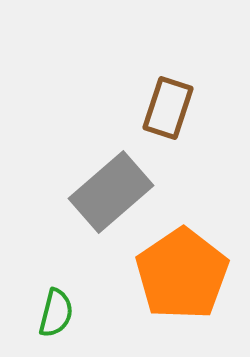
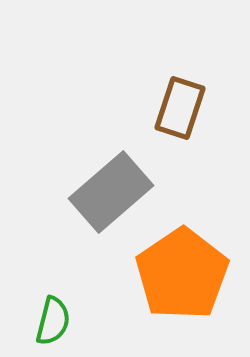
brown rectangle: moved 12 px right
green semicircle: moved 3 px left, 8 px down
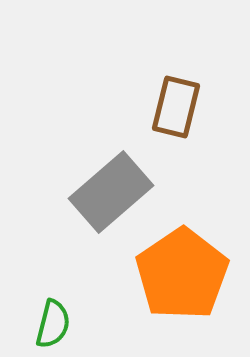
brown rectangle: moved 4 px left, 1 px up; rotated 4 degrees counterclockwise
green semicircle: moved 3 px down
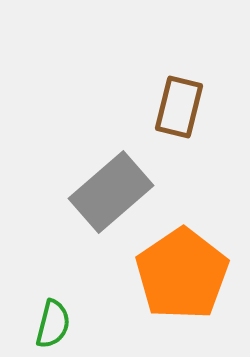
brown rectangle: moved 3 px right
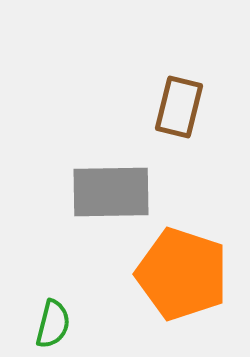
gray rectangle: rotated 40 degrees clockwise
orange pentagon: rotated 20 degrees counterclockwise
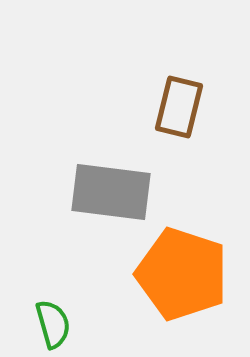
gray rectangle: rotated 8 degrees clockwise
green semicircle: rotated 30 degrees counterclockwise
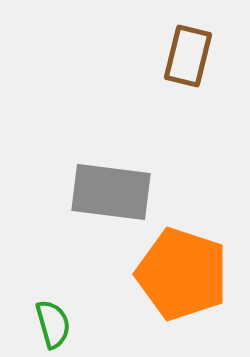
brown rectangle: moved 9 px right, 51 px up
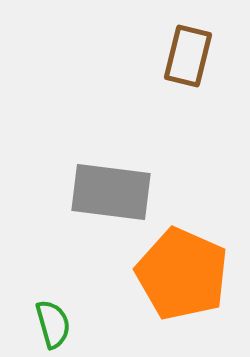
orange pentagon: rotated 6 degrees clockwise
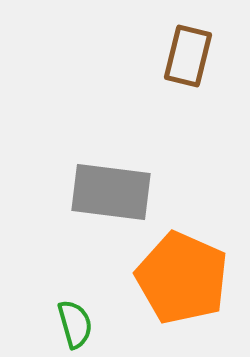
orange pentagon: moved 4 px down
green semicircle: moved 22 px right
